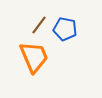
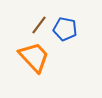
orange trapezoid: rotated 20 degrees counterclockwise
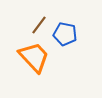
blue pentagon: moved 5 px down
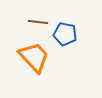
brown line: moved 1 px left, 3 px up; rotated 60 degrees clockwise
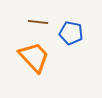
blue pentagon: moved 6 px right, 1 px up
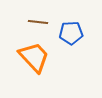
blue pentagon: rotated 15 degrees counterclockwise
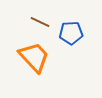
brown line: moved 2 px right; rotated 18 degrees clockwise
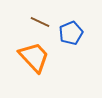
blue pentagon: rotated 20 degrees counterclockwise
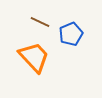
blue pentagon: moved 1 px down
